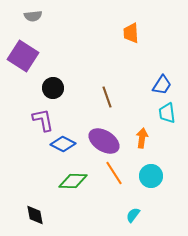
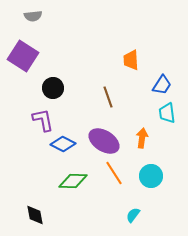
orange trapezoid: moved 27 px down
brown line: moved 1 px right
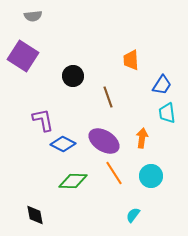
black circle: moved 20 px right, 12 px up
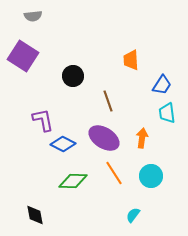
brown line: moved 4 px down
purple ellipse: moved 3 px up
